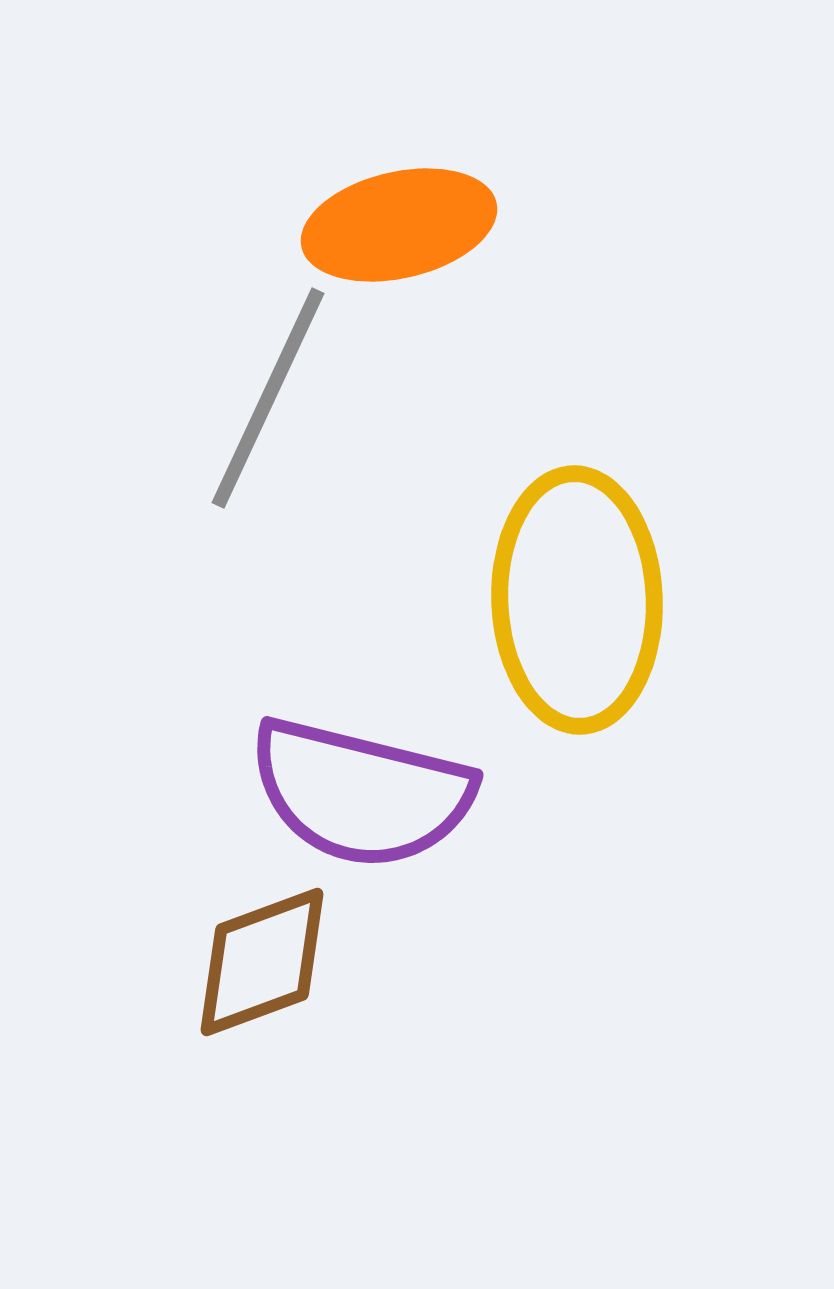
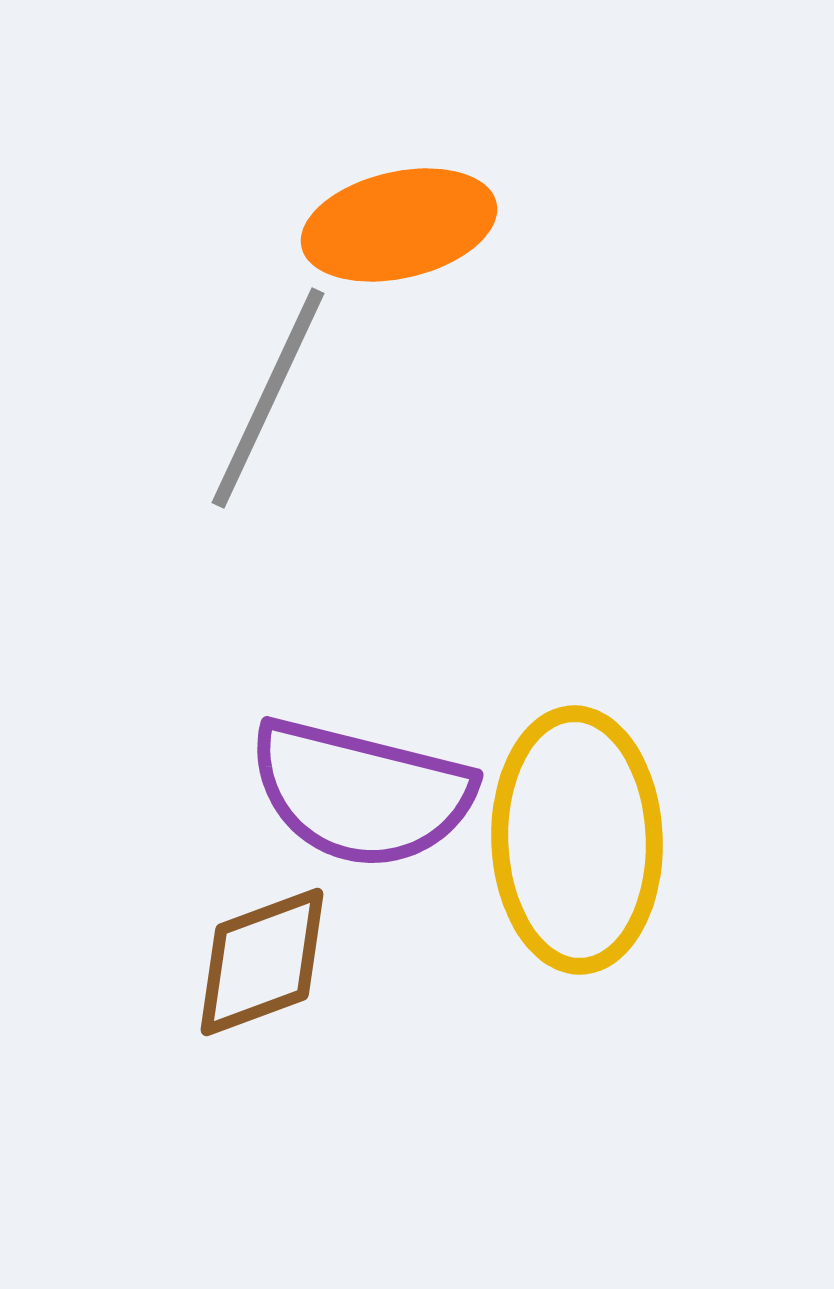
yellow ellipse: moved 240 px down
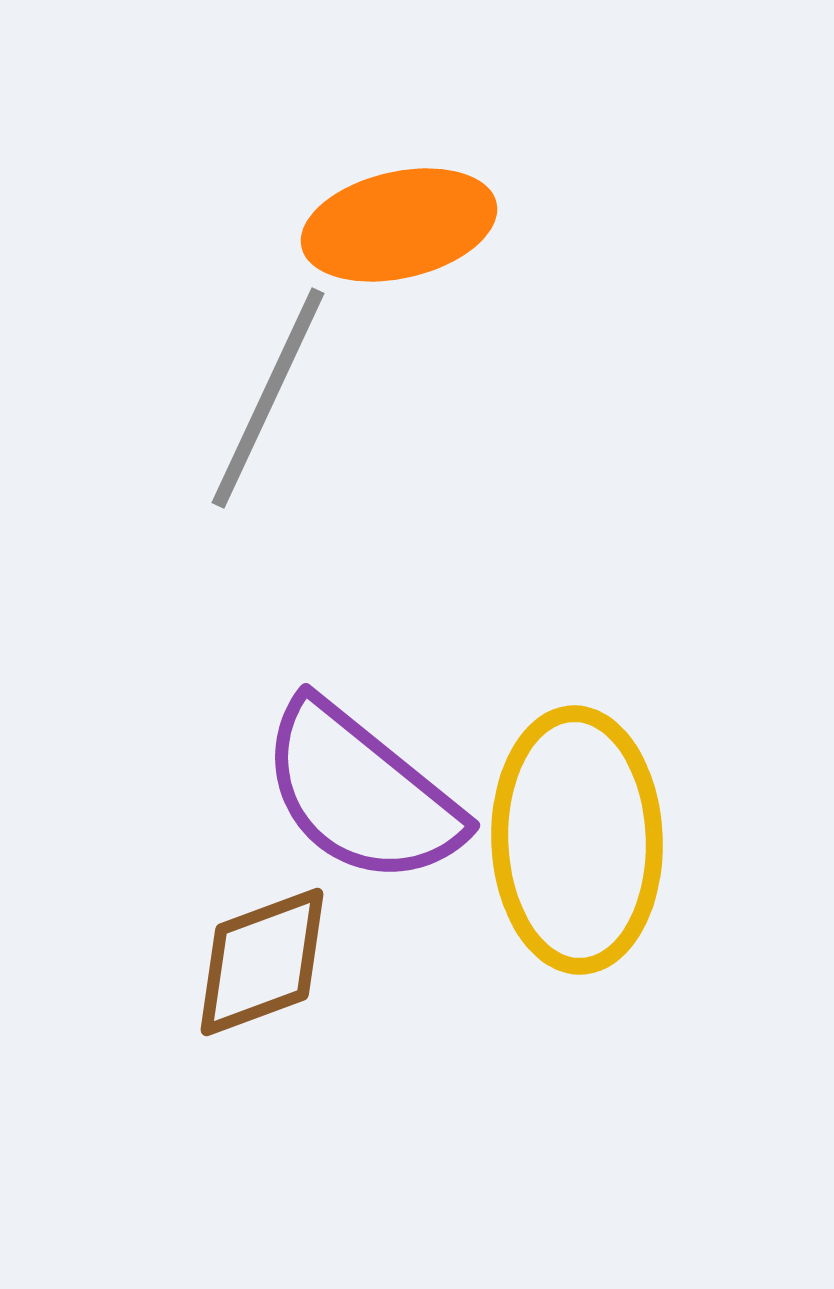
purple semicircle: rotated 25 degrees clockwise
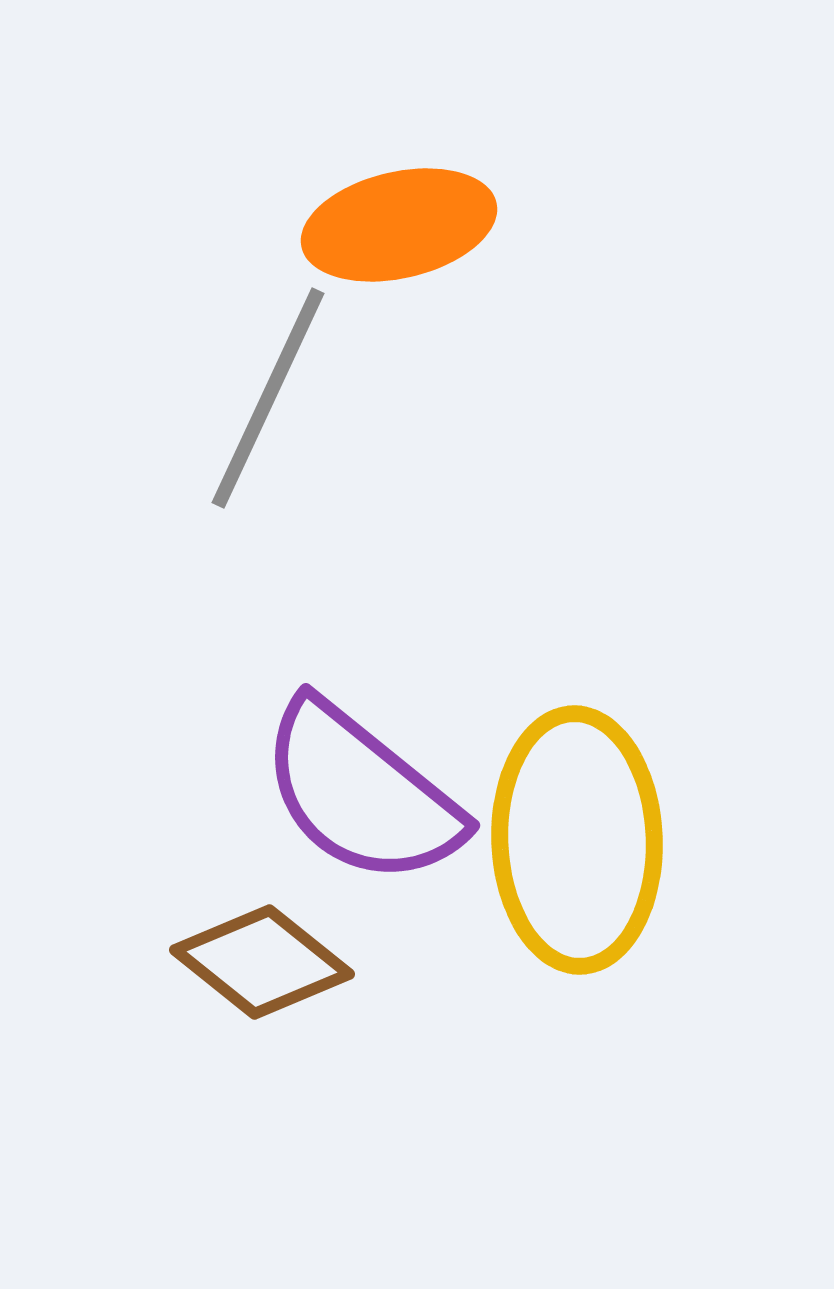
brown diamond: rotated 59 degrees clockwise
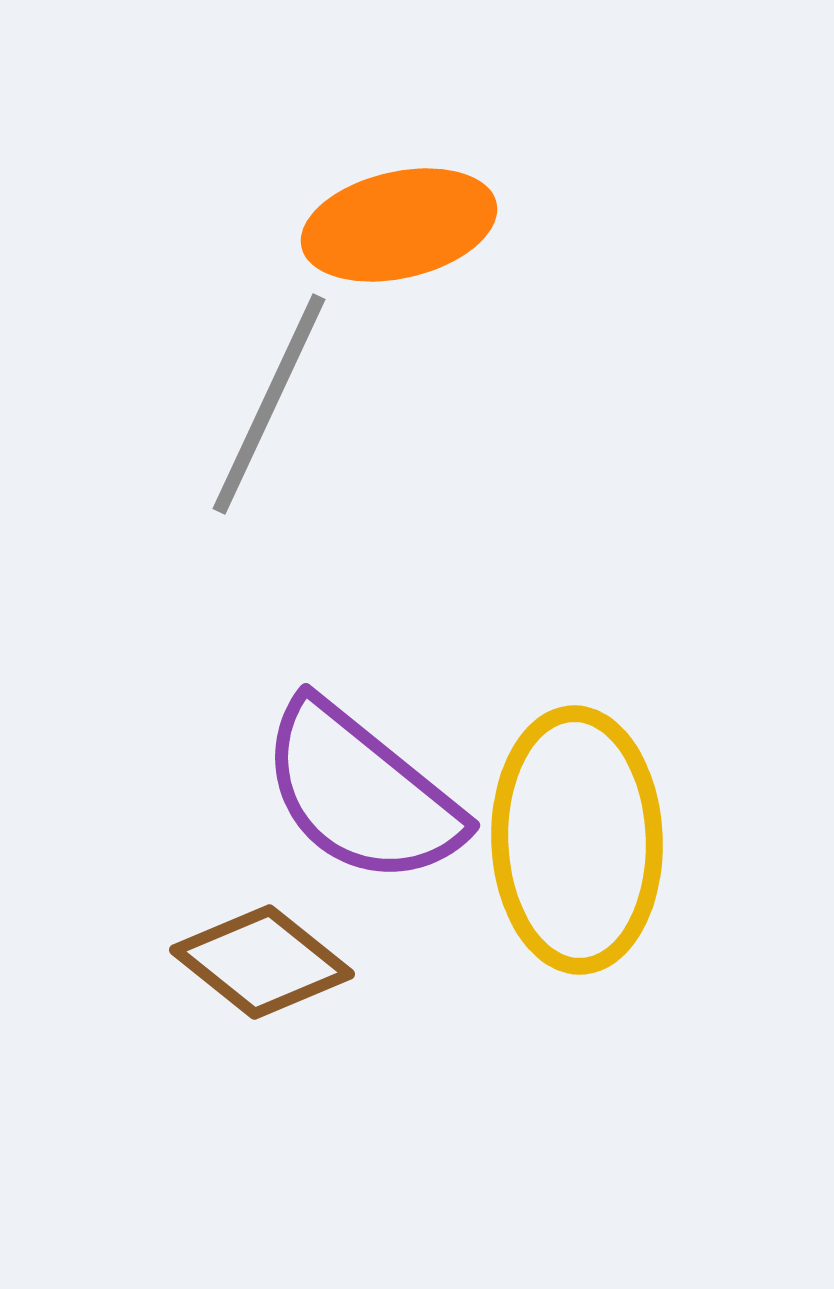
gray line: moved 1 px right, 6 px down
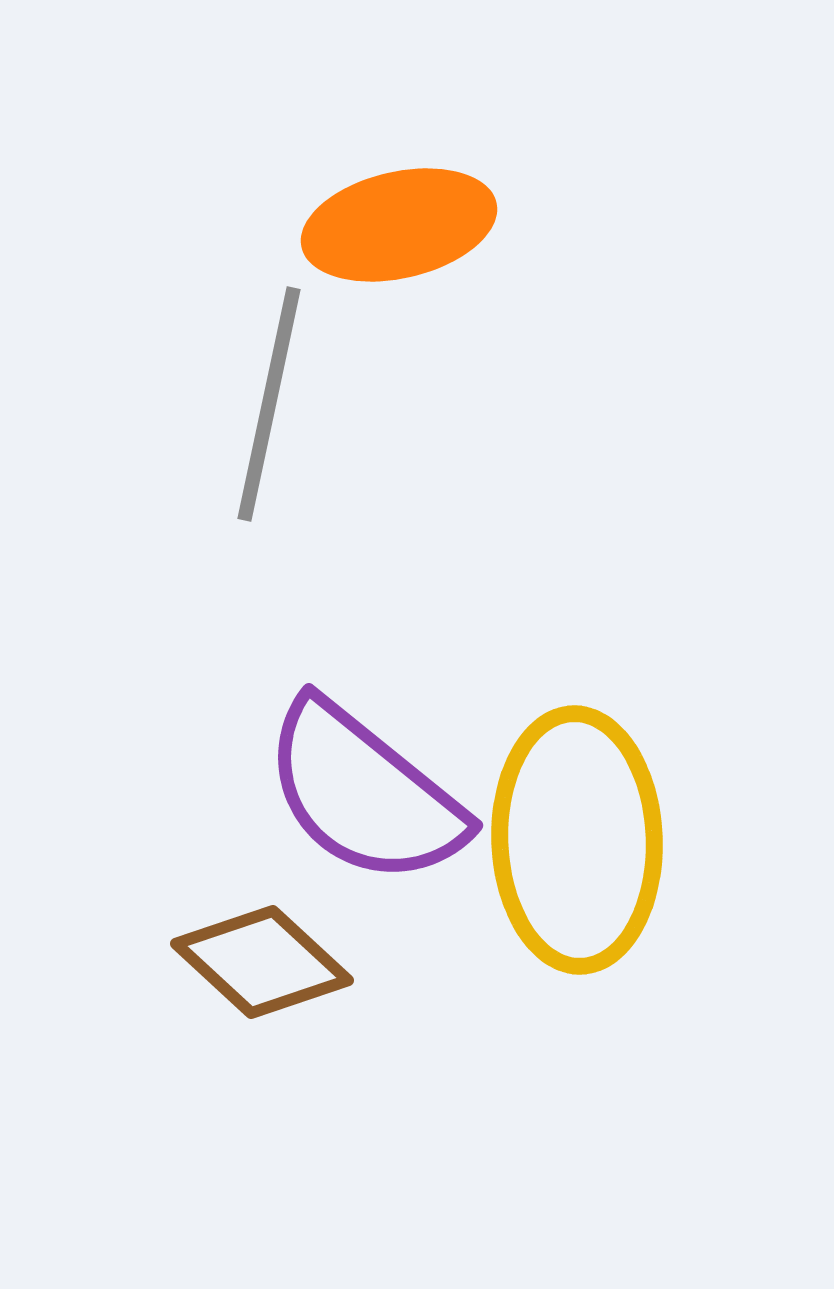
gray line: rotated 13 degrees counterclockwise
purple semicircle: moved 3 px right
brown diamond: rotated 4 degrees clockwise
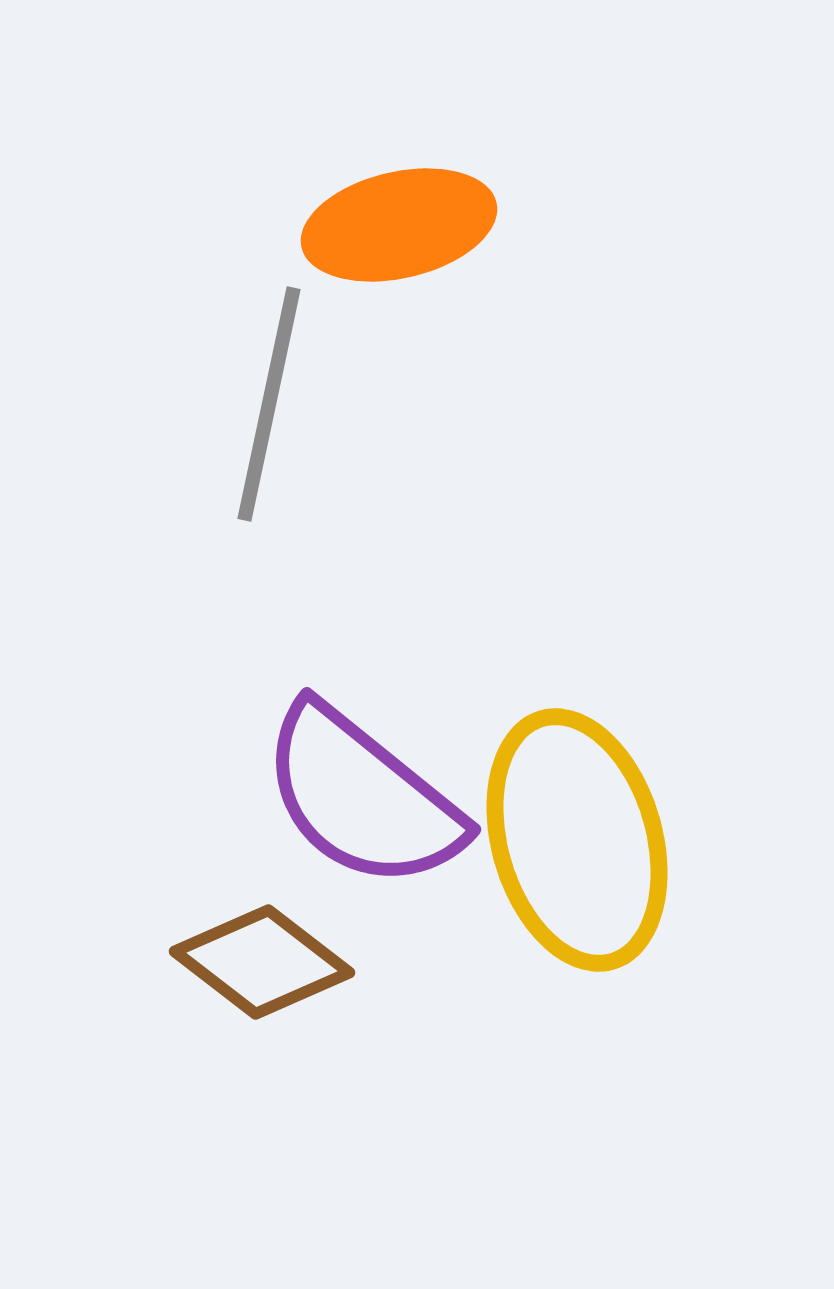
purple semicircle: moved 2 px left, 4 px down
yellow ellipse: rotated 14 degrees counterclockwise
brown diamond: rotated 5 degrees counterclockwise
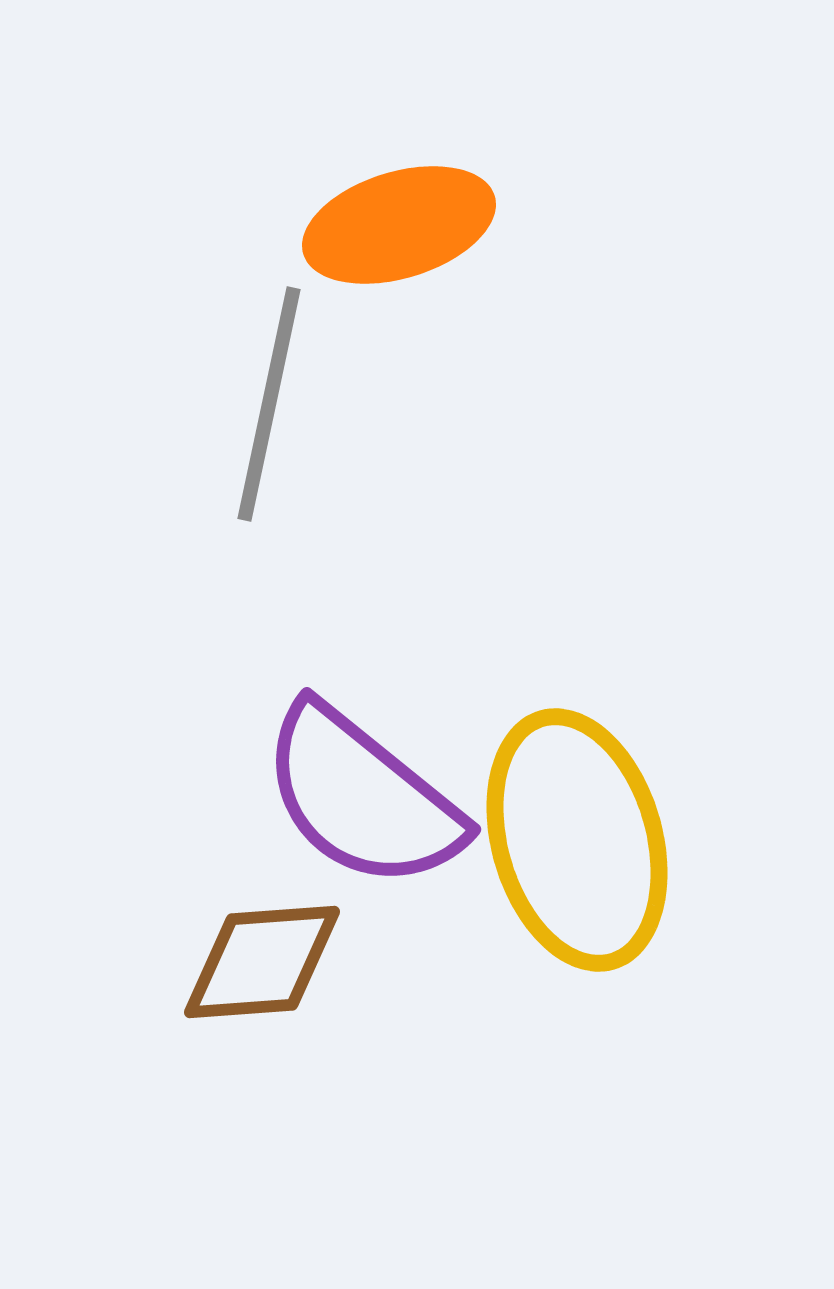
orange ellipse: rotated 4 degrees counterclockwise
brown diamond: rotated 42 degrees counterclockwise
